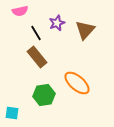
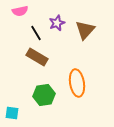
brown rectangle: rotated 20 degrees counterclockwise
orange ellipse: rotated 40 degrees clockwise
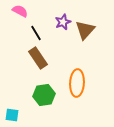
pink semicircle: rotated 140 degrees counterclockwise
purple star: moved 6 px right, 1 px up
brown rectangle: moved 1 px right, 1 px down; rotated 25 degrees clockwise
orange ellipse: rotated 12 degrees clockwise
cyan square: moved 2 px down
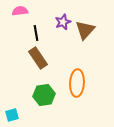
pink semicircle: rotated 35 degrees counterclockwise
black line: rotated 21 degrees clockwise
cyan square: rotated 24 degrees counterclockwise
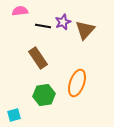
black line: moved 7 px right, 7 px up; rotated 70 degrees counterclockwise
orange ellipse: rotated 16 degrees clockwise
cyan square: moved 2 px right
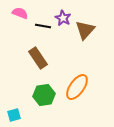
pink semicircle: moved 2 px down; rotated 28 degrees clockwise
purple star: moved 4 px up; rotated 21 degrees counterclockwise
orange ellipse: moved 4 px down; rotated 16 degrees clockwise
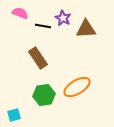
brown triangle: moved 1 px right, 1 px up; rotated 45 degrees clockwise
orange ellipse: rotated 24 degrees clockwise
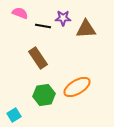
purple star: rotated 28 degrees counterclockwise
cyan square: rotated 16 degrees counterclockwise
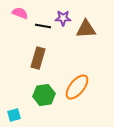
brown rectangle: rotated 50 degrees clockwise
orange ellipse: rotated 20 degrees counterclockwise
cyan square: rotated 16 degrees clockwise
